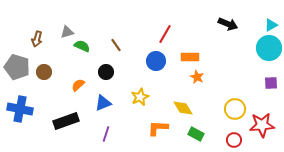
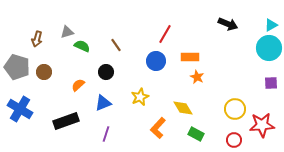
blue cross: rotated 20 degrees clockwise
orange L-shape: rotated 50 degrees counterclockwise
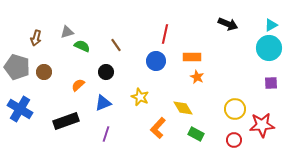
red line: rotated 18 degrees counterclockwise
brown arrow: moved 1 px left, 1 px up
orange rectangle: moved 2 px right
yellow star: rotated 24 degrees counterclockwise
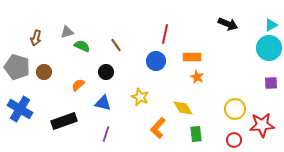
blue triangle: rotated 36 degrees clockwise
black rectangle: moved 2 px left
green rectangle: rotated 56 degrees clockwise
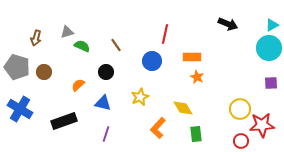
cyan triangle: moved 1 px right
blue circle: moved 4 px left
yellow star: rotated 24 degrees clockwise
yellow circle: moved 5 px right
red circle: moved 7 px right, 1 px down
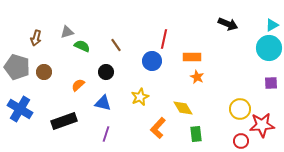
red line: moved 1 px left, 5 px down
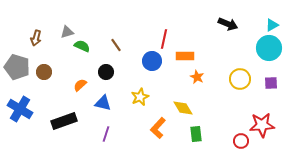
orange rectangle: moved 7 px left, 1 px up
orange semicircle: moved 2 px right
yellow circle: moved 30 px up
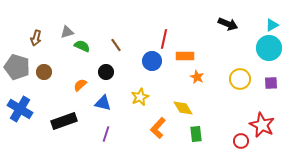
red star: rotated 30 degrees clockwise
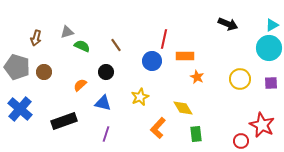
blue cross: rotated 10 degrees clockwise
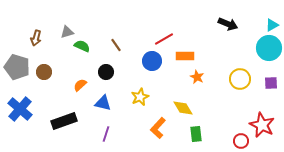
red line: rotated 48 degrees clockwise
